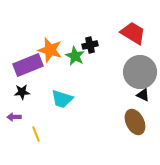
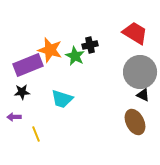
red trapezoid: moved 2 px right
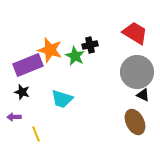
gray circle: moved 3 px left
black star: rotated 21 degrees clockwise
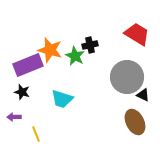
red trapezoid: moved 2 px right, 1 px down
gray circle: moved 10 px left, 5 px down
